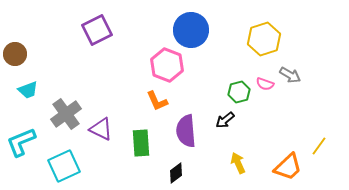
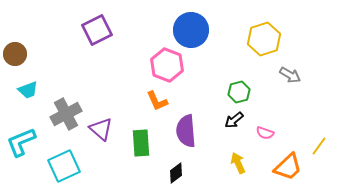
pink semicircle: moved 49 px down
gray cross: rotated 8 degrees clockwise
black arrow: moved 9 px right
purple triangle: rotated 15 degrees clockwise
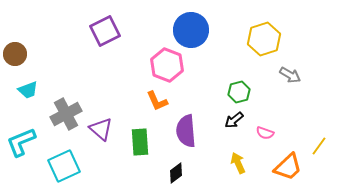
purple square: moved 8 px right, 1 px down
green rectangle: moved 1 px left, 1 px up
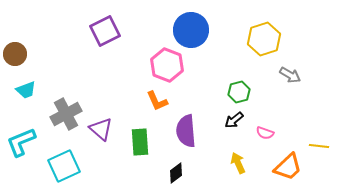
cyan trapezoid: moved 2 px left
yellow line: rotated 60 degrees clockwise
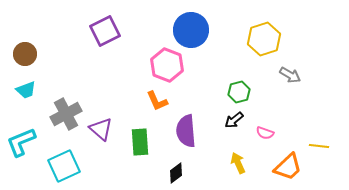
brown circle: moved 10 px right
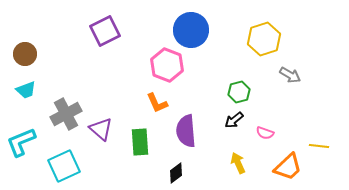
orange L-shape: moved 2 px down
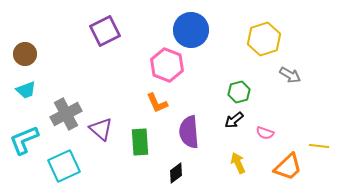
purple semicircle: moved 3 px right, 1 px down
cyan L-shape: moved 3 px right, 2 px up
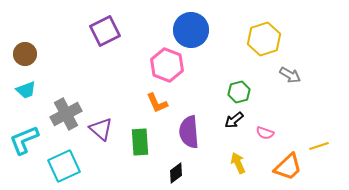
yellow line: rotated 24 degrees counterclockwise
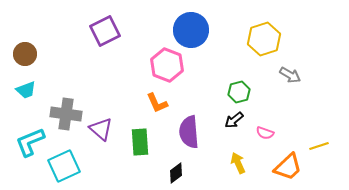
gray cross: rotated 36 degrees clockwise
cyan L-shape: moved 6 px right, 2 px down
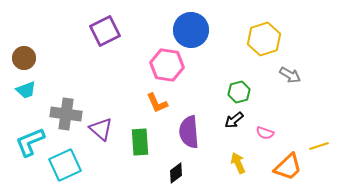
brown circle: moved 1 px left, 4 px down
pink hexagon: rotated 12 degrees counterclockwise
cyan square: moved 1 px right, 1 px up
